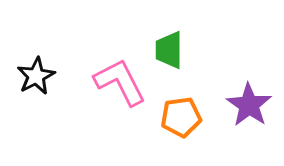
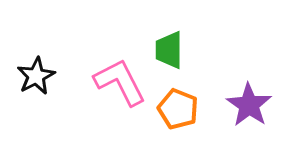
orange pentagon: moved 3 px left, 8 px up; rotated 30 degrees clockwise
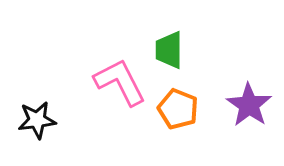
black star: moved 1 px right, 44 px down; rotated 21 degrees clockwise
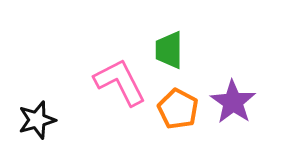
purple star: moved 16 px left, 3 px up
orange pentagon: rotated 6 degrees clockwise
black star: rotated 9 degrees counterclockwise
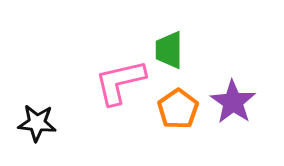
pink L-shape: rotated 76 degrees counterclockwise
orange pentagon: rotated 9 degrees clockwise
black star: moved 3 px down; rotated 21 degrees clockwise
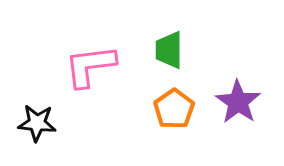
pink L-shape: moved 30 px left, 16 px up; rotated 6 degrees clockwise
purple star: moved 5 px right
orange pentagon: moved 4 px left
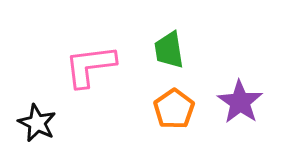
green trapezoid: rotated 9 degrees counterclockwise
purple star: moved 2 px right
black star: rotated 21 degrees clockwise
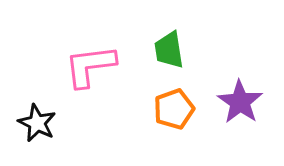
orange pentagon: rotated 15 degrees clockwise
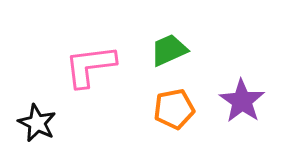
green trapezoid: rotated 75 degrees clockwise
purple star: moved 2 px right, 1 px up
orange pentagon: rotated 9 degrees clockwise
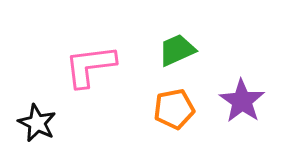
green trapezoid: moved 8 px right
